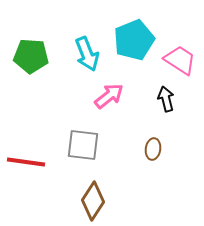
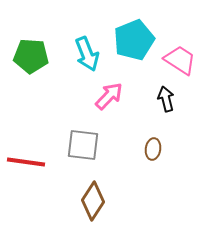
pink arrow: rotated 8 degrees counterclockwise
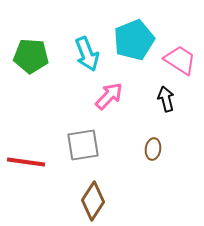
gray square: rotated 16 degrees counterclockwise
